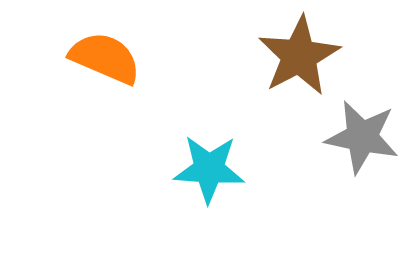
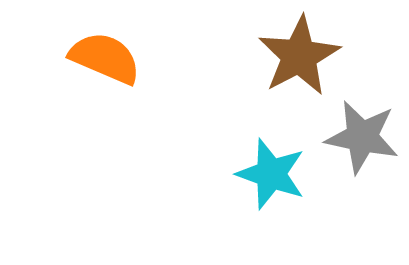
cyan star: moved 62 px right, 5 px down; rotated 16 degrees clockwise
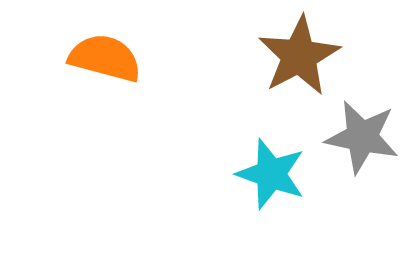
orange semicircle: rotated 8 degrees counterclockwise
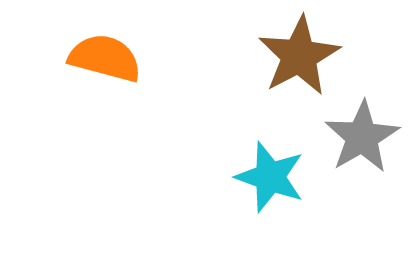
gray star: rotated 30 degrees clockwise
cyan star: moved 1 px left, 3 px down
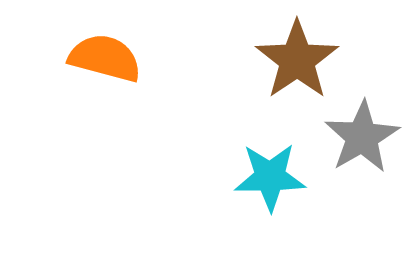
brown star: moved 2 px left, 4 px down; rotated 6 degrees counterclockwise
cyan star: rotated 20 degrees counterclockwise
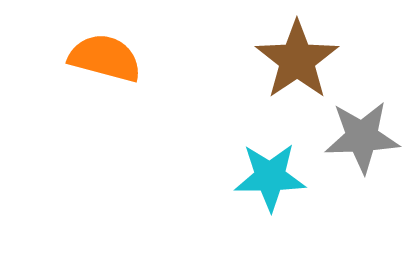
gray star: rotated 28 degrees clockwise
